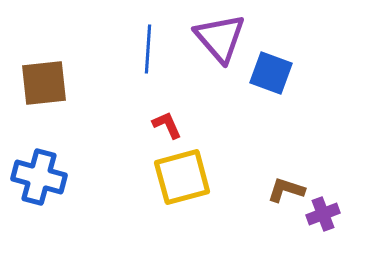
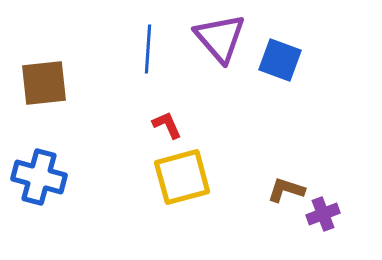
blue square: moved 9 px right, 13 px up
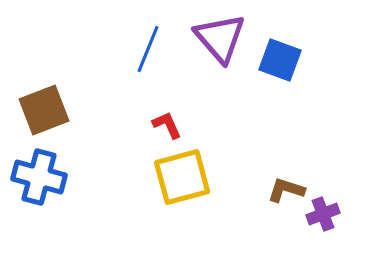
blue line: rotated 18 degrees clockwise
brown square: moved 27 px down; rotated 15 degrees counterclockwise
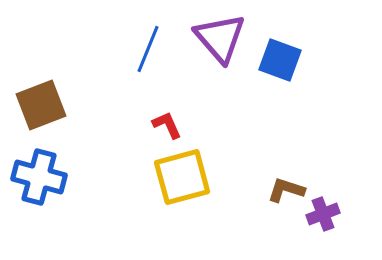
brown square: moved 3 px left, 5 px up
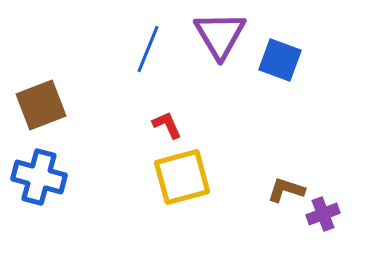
purple triangle: moved 3 px up; rotated 10 degrees clockwise
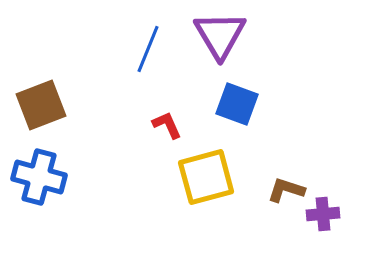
blue square: moved 43 px left, 44 px down
yellow square: moved 24 px right
purple cross: rotated 16 degrees clockwise
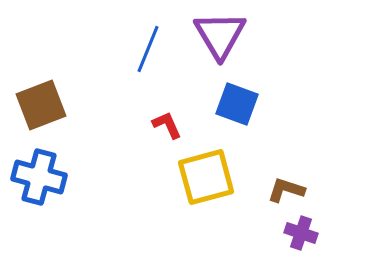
purple cross: moved 22 px left, 19 px down; rotated 24 degrees clockwise
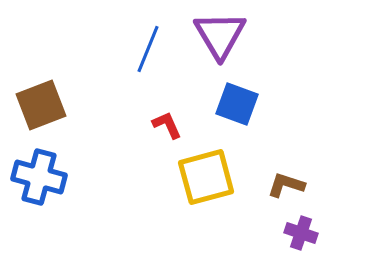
brown L-shape: moved 5 px up
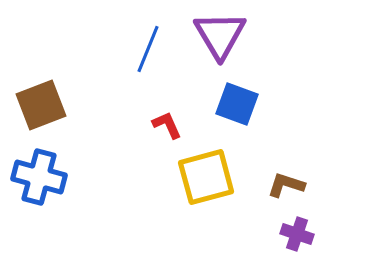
purple cross: moved 4 px left, 1 px down
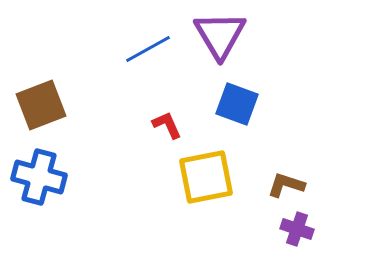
blue line: rotated 39 degrees clockwise
yellow square: rotated 4 degrees clockwise
purple cross: moved 5 px up
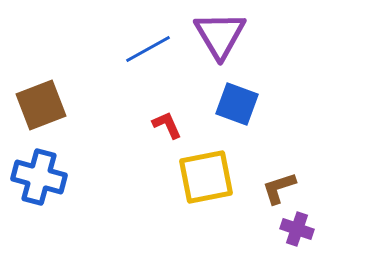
brown L-shape: moved 7 px left, 3 px down; rotated 36 degrees counterclockwise
